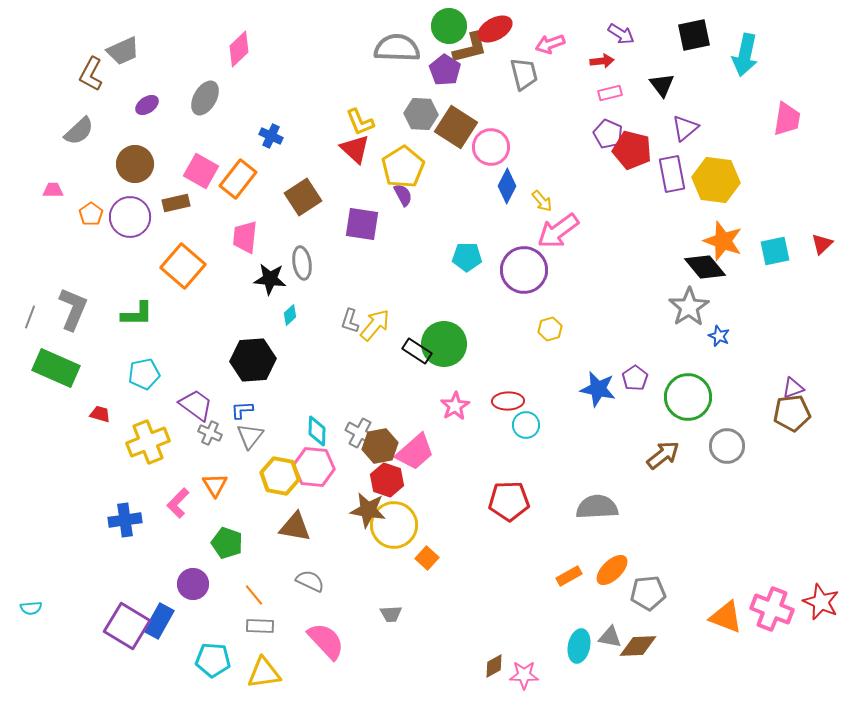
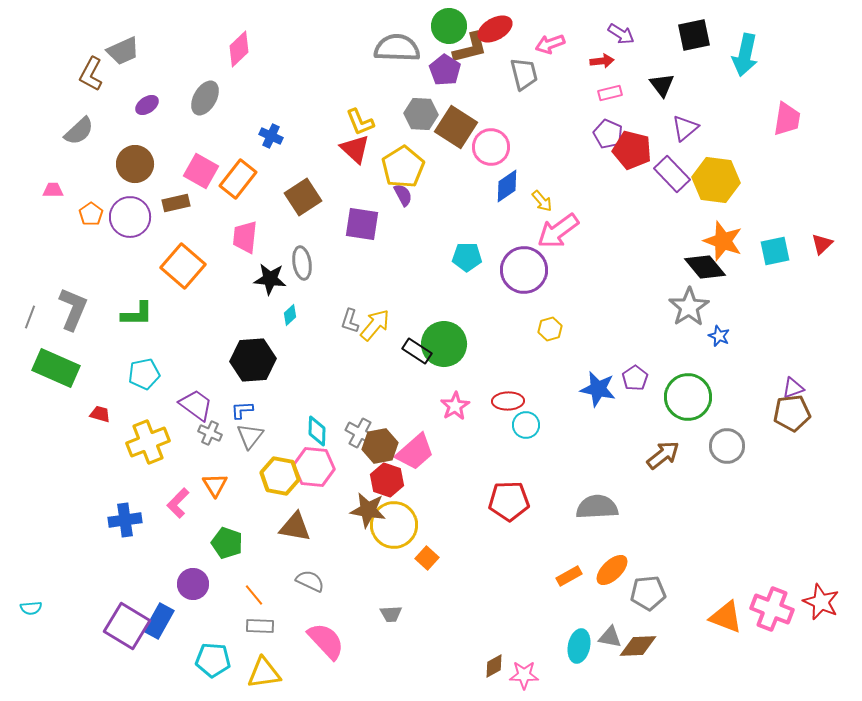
purple rectangle at (672, 174): rotated 33 degrees counterclockwise
blue diamond at (507, 186): rotated 28 degrees clockwise
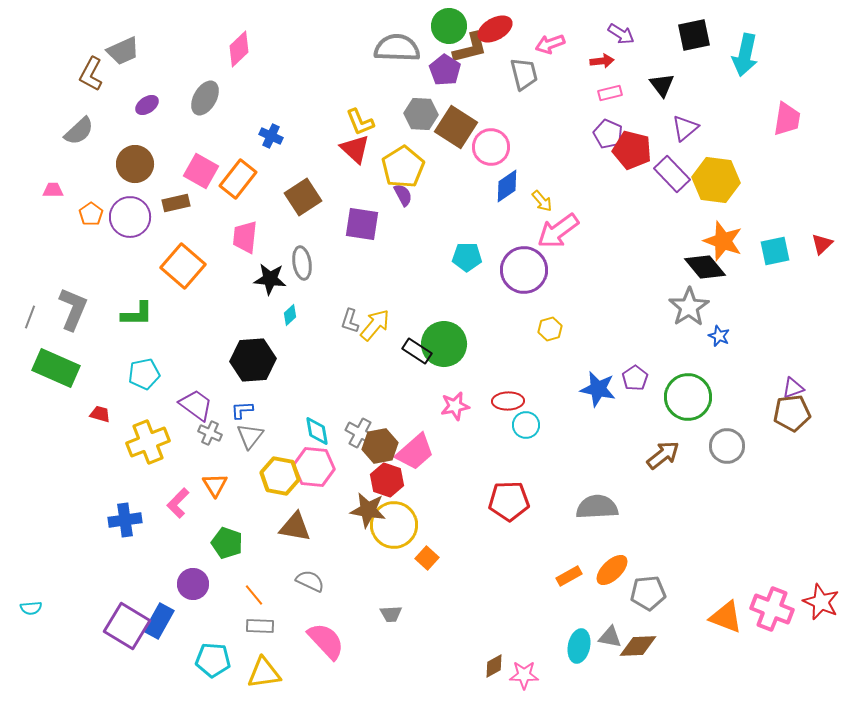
pink star at (455, 406): rotated 20 degrees clockwise
cyan diamond at (317, 431): rotated 12 degrees counterclockwise
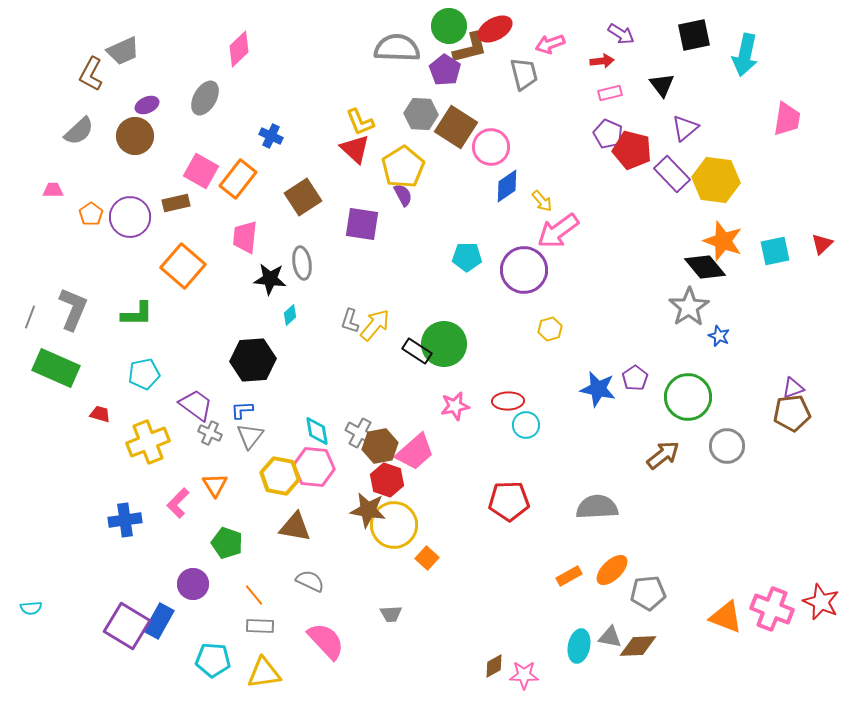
purple ellipse at (147, 105): rotated 10 degrees clockwise
brown circle at (135, 164): moved 28 px up
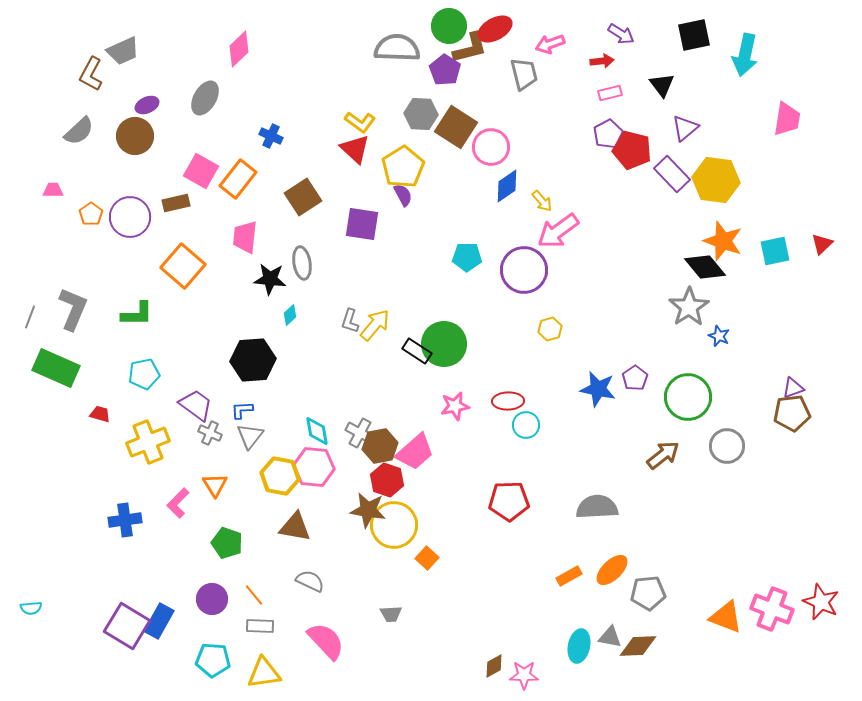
yellow L-shape at (360, 122): rotated 32 degrees counterclockwise
purple pentagon at (608, 134): rotated 20 degrees clockwise
purple circle at (193, 584): moved 19 px right, 15 px down
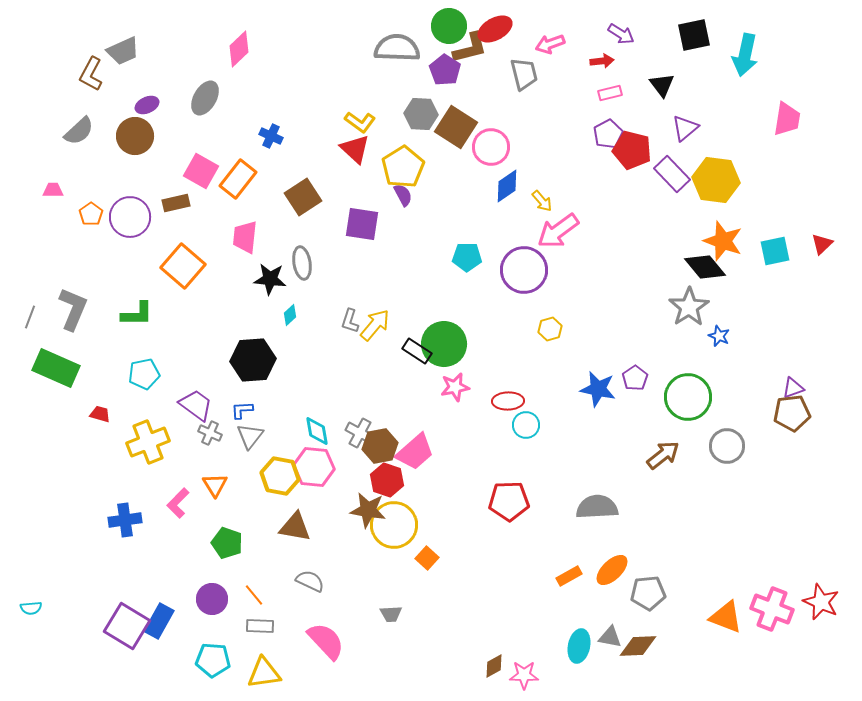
pink star at (455, 406): moved 19 px up
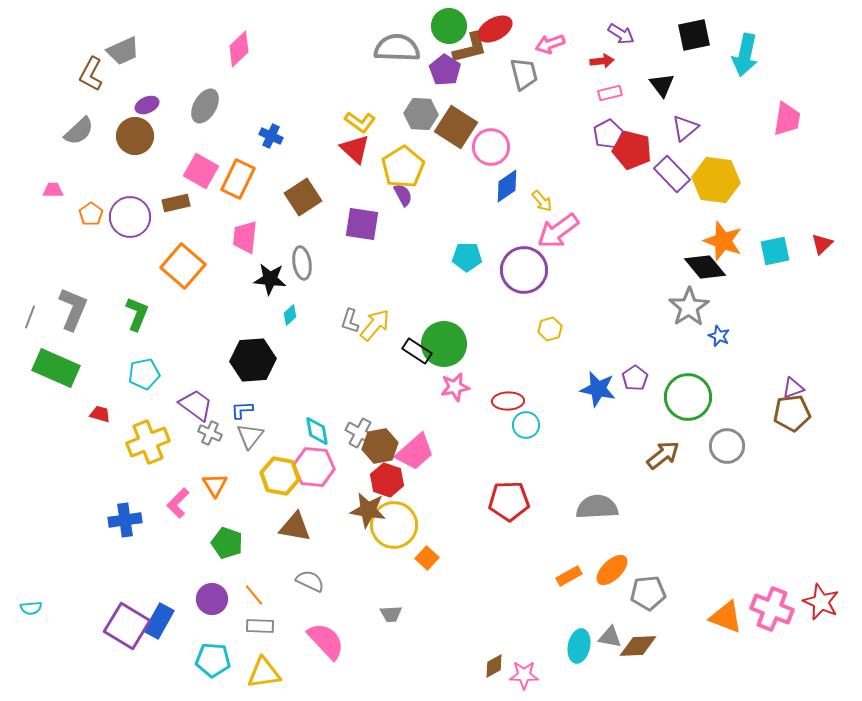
gray ellipse at (205, 98): moved 8 px down
orange rectangle at (238, 179): rotated 12 degrees counterclockwise
green L-shape at (137, 314): rotated 68 degrees counterclockwise
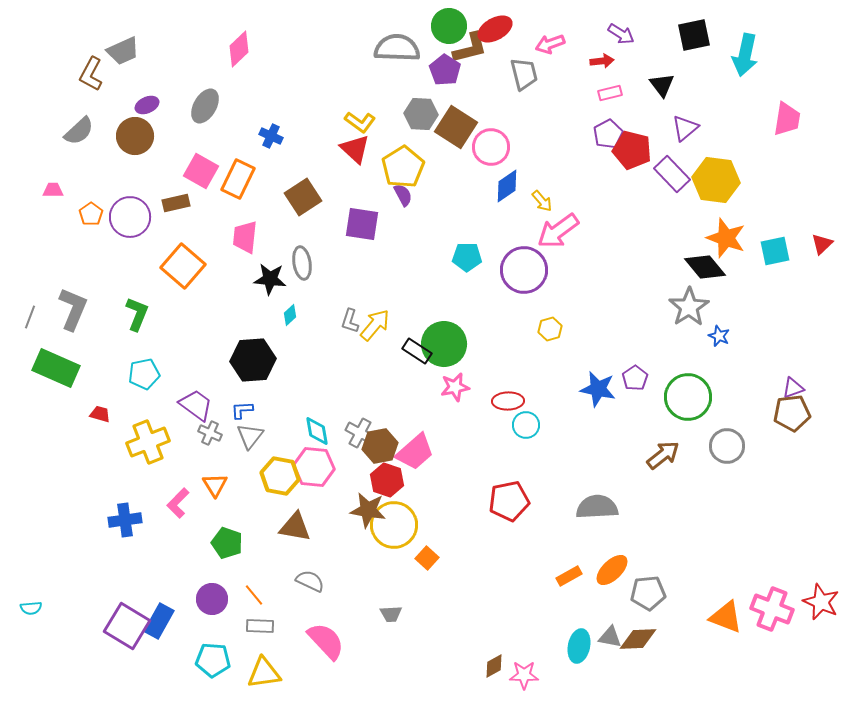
orange star at (723, 241): moved 3 px right, 3 px up
red pentagon at (509, 501): rotated 9 degrees counterclockwise
brown diamond at (638, 646): moved 7 px up
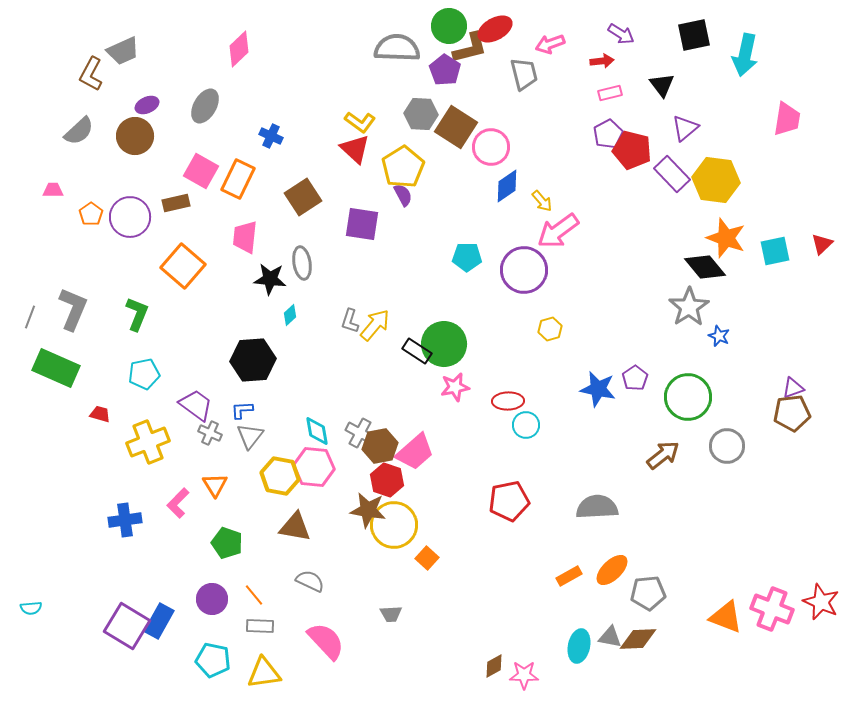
cyan pentagon at (213, 660): rotated 8 degrees clockwise
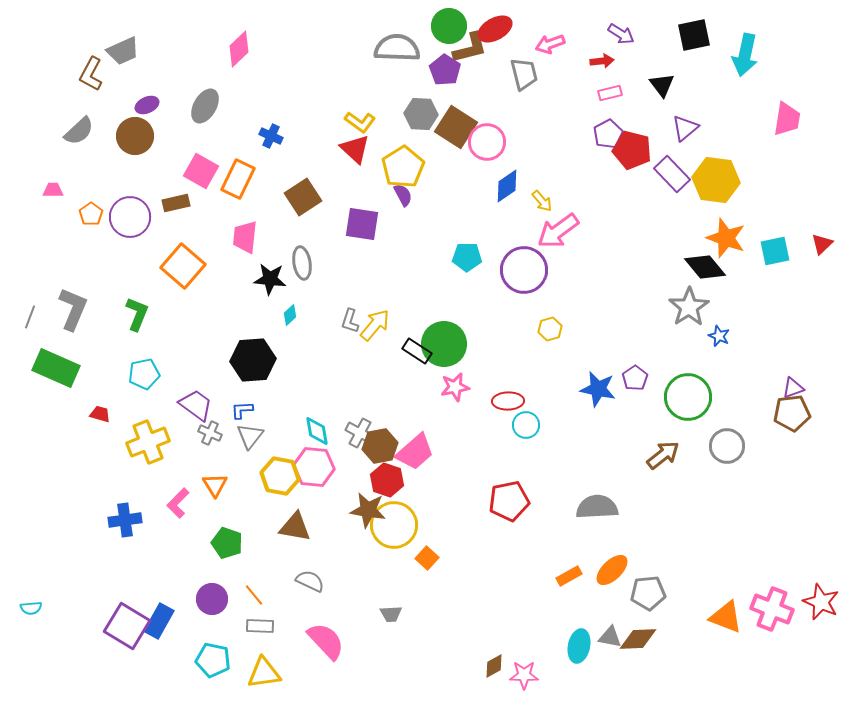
pink circle at (491, 147): moved 4 px left, 5 px up
